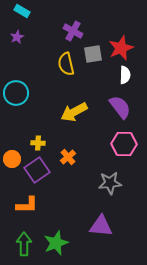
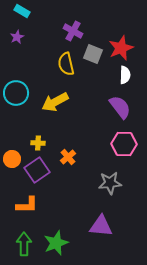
gray square: rotated 30 degrees clockwise
yellow arrow: moved 19 px left, 10 px up
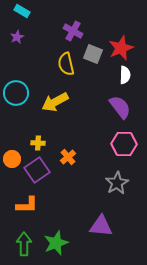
gray star: moved 7 px right; rotated 25 degrees counterclockwise
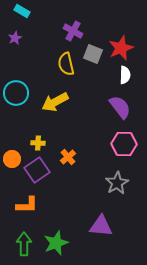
purple star: moved 2 px left, 1 px down
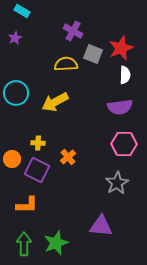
yellow semicircle: rotated 100 degrees clockwise
purple semicircle: rotated 120 degrees clockwise
purple square: rotated 30 degrees counterclockwise
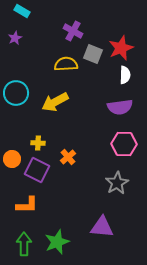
purple triangle: moved 1 px right, 1 px down
green star: moved 1 px right, 1 px up
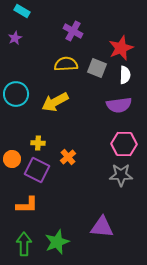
gray square: moved 4 px right, 14 px down
cyan circle: moved 1 px down
purple semicircle: moved 1 px left, 2 px up
gray star: moved 4 px right, 8 px up; rotated 30 degrees clockwise
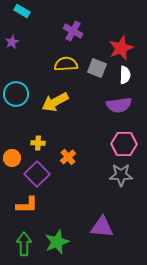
purple star: moved 3 px left, 4 px down
orange circle: moved 1 px up
purple square: moved 4 px down; rotated 20 degrees clockwise
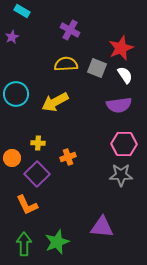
purple cross: moved 3 px left, 1 px up
purple star: moved 5 px up
white semicircle: rotated 36 degrees counterclockwise
orange cross: rotated 21 degrees clockwise
orange L-shape: rotated 65 degrees clockwise
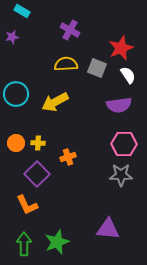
purple star: rotated 16 degrees clockwise
white semicircle: moved 3 px right
orange circle: moved 4 px right, 15 px up
purple triangle: moved 6 px right, 2 px down
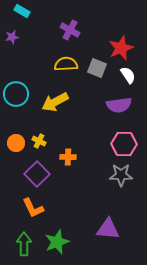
yellow cross: moved 1 px right, 2 px up; rotated 24 degrees clockwise
orange cross: rotated 21 degrees clockwise
orange L-shape: moved 6 px right, 3 px down
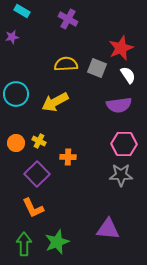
purple cross: moved 2 px left, 11 px up
